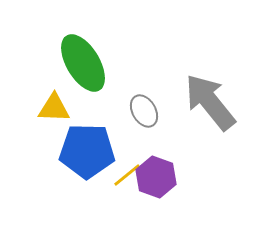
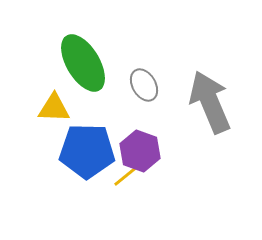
gray arrow: rotated 16 degrees clockwise
gray ellipse: moved 26 px up
purple hexagon: moved 16 px left, 26 px up
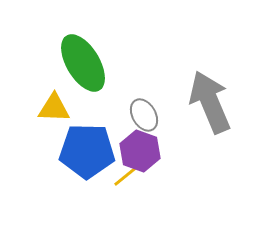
gray ellipse: moved 30 px down
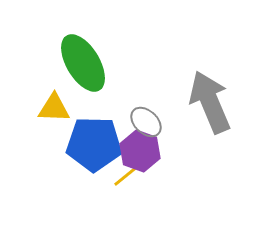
gray ellipse: moved 2 px right, 7 px down; rotated 16 degrees counterclockwise
blue pentagon: moved 7 px right, 7 px up
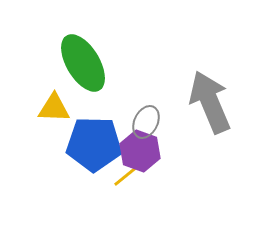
gray ellipse: rotated 72 degrees clockwise
